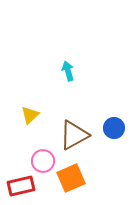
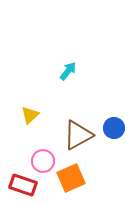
cyan arrow: rotated 54 degrees clockwise
brown triangle: moved 4 px right
red rectangle: moved 2 px right, 1 px up; rotated 32 degrees clockwise
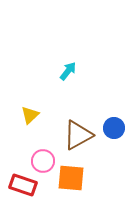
orange square: rotated 28 degrees clockwise
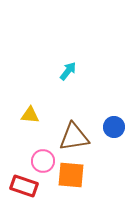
yellow triangle: rotated 48 degrees clockwise
blue circle: moved 1 px up
brown triangle: moved 4 px left, 2 px down; rotated 20 degrees clockwise
orange square: moved 3 px up
red rectangle: moved 1 px right, 1 px down
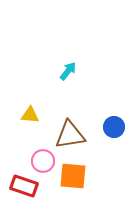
brown triangle: moved 4 px left, 2 px up
orange square: moved 2 px right, 1 px down
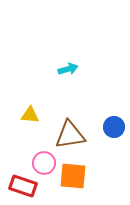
cyan arrow: moved 2 px up; rotated 36 degrees clockwise
pink circle: moved 1 px right, 2 px down
red rectangle: moved 1 px left
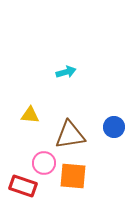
cyan arrow: moved 2 px left, 3 px down
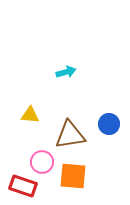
blue circle: moved 5 px left, 3 px up
pink circle: moved 2 px left, 1 px up
